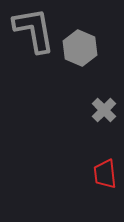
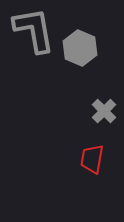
gray cross: moved 1 px down
red trapezoid: moved 13 px left, 15 px up; rotated 16 degrees clockwise
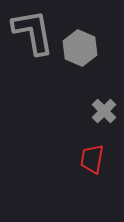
gray L-shape: moved 1 px left, 2 px down
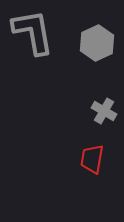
gray hexagon: moved 17 px right, 5 px up; rotated 12 degrees clockwise
gray cross: rotated 15 degrees counterclockwise
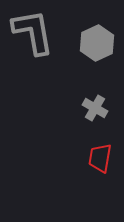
gray cross: moved 9 px left, 3 px up
red trapezoid: moved 8 px right, 1 px up
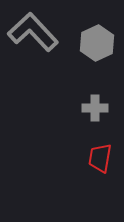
gray L-shape: rotated 33 degrees counterclockwise
gray cross: rotated 30 degrees counterclockwise
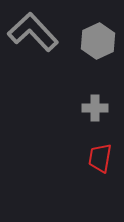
gray hexagon: moved 1 px right, 2 px up
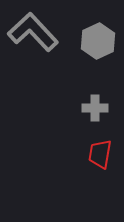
red trapezoid: moved 4 px up
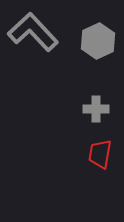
gray cross: moved 1 px right, 1 px down
